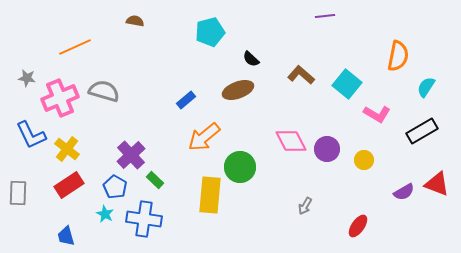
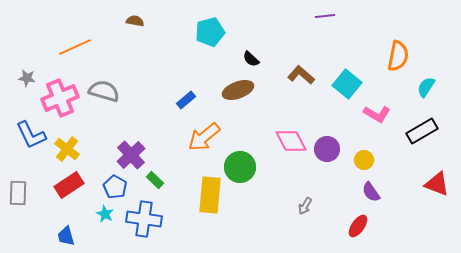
purple semicircle: moved 33 px left; rotated 85 degrees clockwise
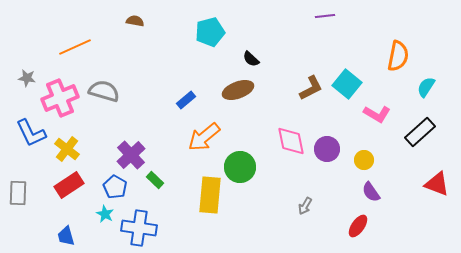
brown L-shape: moved 10 px right, 13 px down; rotated 112 degrees clockwise
black rectangle: moved 2 px left, 1 px down; rotated 12 degrees counterclockwise
blue L-shape: moved 2 px up
pink diamond: rotated 16 degrees clockwise
blue cross: moved 5 px left, 9 px down
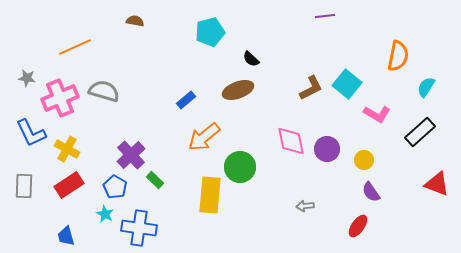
yellow cross: rotated 10 degrees counterclockwise
gray rectangle: moved 6 px right, 7 px up
gray arrow: rotated 54 degrees clockwise
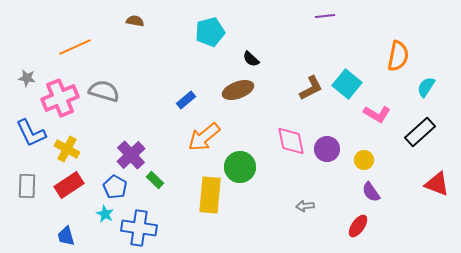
gray rectangle: moved 3 px right
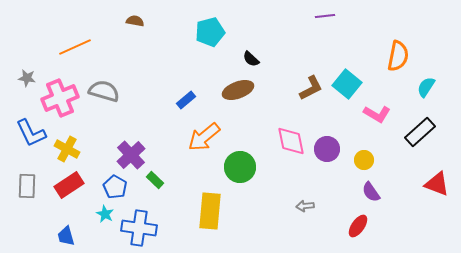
yellow rectangle: moved 16 px down
